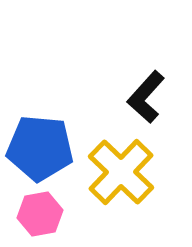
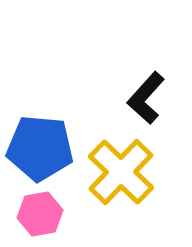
black L-shape: moved 1 px down
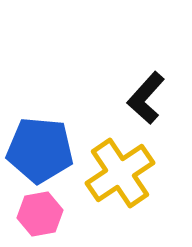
blue pentagon: moved 2 px down
yellow cross: moved 1 px left, 1 px down; rotated 12 degrees clockwise
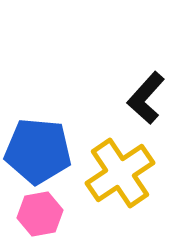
blue pentagon: moved 2 px left, 1 px down
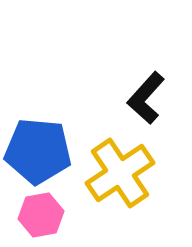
pink hexagon: moved 1 px right, 1 px down
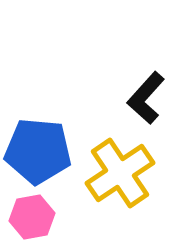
pink hexagon: moved 9 px left, 2 px down
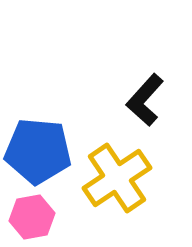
black L-shape: moved 1 px left, 2 px down
yellow cross: moved 3 px left, 5 px down
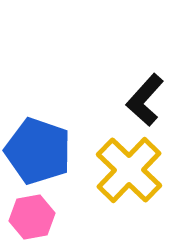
blue pentagon: rotated 14 degrees clockwise
yellow cross: moved 12 px right, 8 px up; rotated 12 degrees counterclockwise
